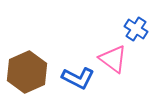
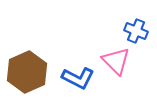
blue cross: moved 2 px down; rotated 10 degrees counterclockwise
pink triangle: moved 3 px right, 2 px down; rotated 8 degrees clockwise
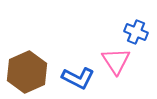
blue cross: moved 1 px down
pink triangle: rotated 12 degrees clockwise
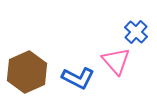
blue cross: rotated 20 degrees clockwise
pink triangle: rotated 8 degrees counterclockwise
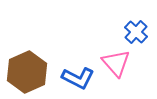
pink triangle: moved 2 px down
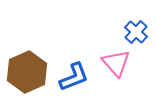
blue L-shape: moved 4 px left, 1 px up; rotated 48 degrees counterclockwise
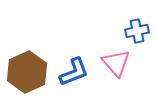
blue cross: moved 1 px right, 1 px up; rotated 35 degrees clockwise
blue L-shape: moved 5 px up
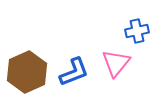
pink triangle: rotated 20 degrees clockwise
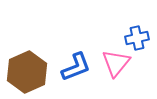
blue cross: moved 7 px down
blue L-shape: moved 2 px right, 5 px up
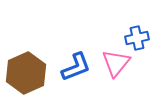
brown hexagon: moved 1 px left, 1 px down
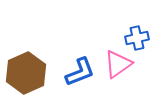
pink triangle: moved 2 px right, 1 px down; rotated 16 degrees clockwise
blue L-shape: moved 4 px right, 5 px down
